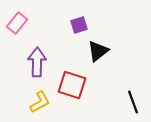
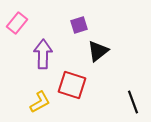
purple arrow: moved 6 px right, 8 px up
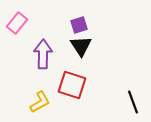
black triangle: moved 17 px left, 5 px up; rotated 25 degrees counterclockwise
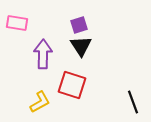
pink rectangle: rotated 60 degrees clockwise
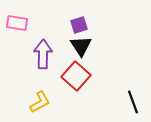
red square: moved 4 px right, 9 px up; rotated 24 degrees clockwise
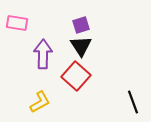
purple square: moved 2 px right
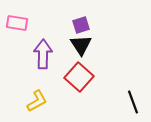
black triangle: moved 1 px up
red square: moved 3 px right, 1 px down
yellow L-shape: moved 3 px left, 1 px up
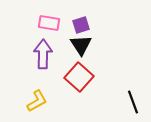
pink rectangle: moved 32 px right
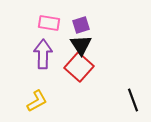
red square: moved 10 px up
black line: moved 2 px up
